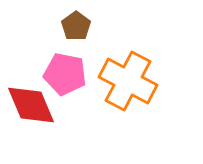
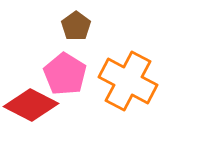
pink pentagon: rotated 21 degrees clockwise
red diamond: rotated 40 degrees counterclockwise
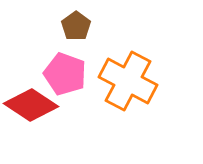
pink pentagon: rotated 12 degrees counterclockwise
red diamond: rotated 6 degrees clockwise
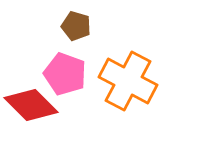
brown pentagon: rotated 20 degrees counterclockwise
red diamond: rotated 12 degrees clockwise
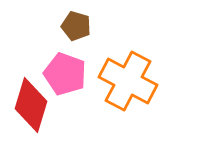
red diamond: rotated 62 degrees clockwise
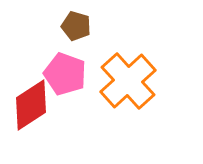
orange cross: rotated 20 degrees clockwise
red diamond: rotated 40 degrees clockwise
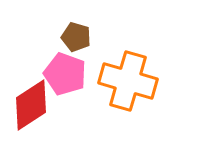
brown pentagon: moved 11 px down
orange cross: rotated 32 degrees counterclockwise
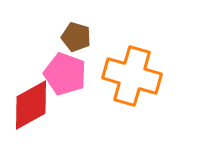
orange cross: moved 4 px right, 5 px up
red diamond: rotated 4 degrees clockwise
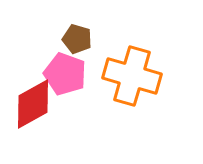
brown pentagon: moved 1 px right, 2 px down
red diamond: moved 2 px right, 1 px up
